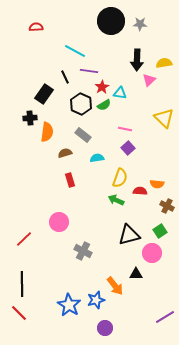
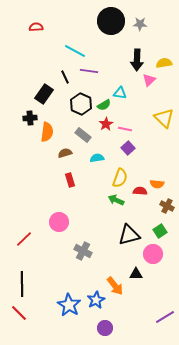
red star at (102, 87): moved 4 px right, 37 px down
pink circle at (152, 253): moved 1 px right, 1 px down
blue star at (96, 300): rotated 12 degrees counterclockwise
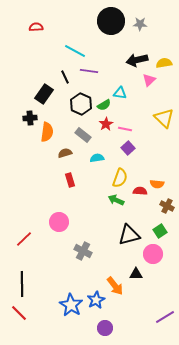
black arrow at (137, 60): rotated 75 degrees clockwise
blue star at (69, 305): moved 2 px right
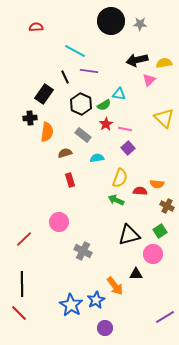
cyan triangle at (120, 93): moved 1 px left, 1 px down
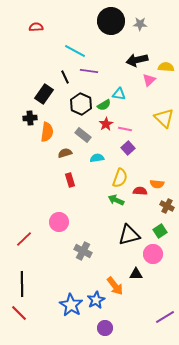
yellow semicircle at (164, 63): moved 2 px right, 4 px down; rotated 14 degrees clockwise
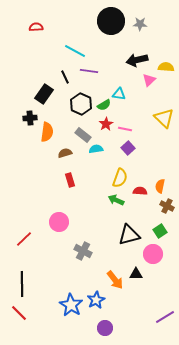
cyan semicircle at (97, 158): moved 1 px left, 9 px up
orange semicircle at (157, 184): moved 3 px right, 2 px down; rotated 96 degrees clockwise
orange arrow at (115, 286): moved 6 px up
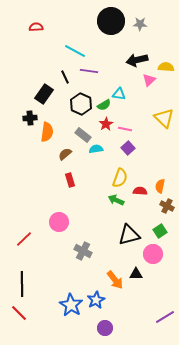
brown semicircle at (65, 153): moved 1 px down; rotated 24 degrees counterclockwise
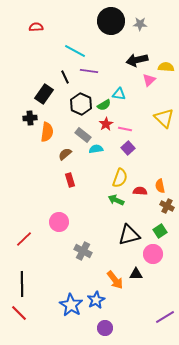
orange semicircle at (160, 186): rotated 24 degrees counterclockwise
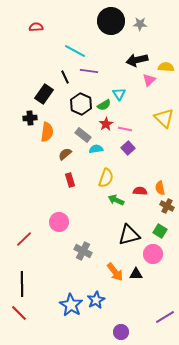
cyan triangle at (119, 94): rotated 48 degrees clockwise
yellow semicircle at (120, 178): moved 14 px left
orange semicircle at (160, 186): moved 2 px down
green square at (160, 231): rotated 24 degrees counterclockwise
orange arrow at (115, 280): moved 8 px up
purple circle at (105, 328): moved 16 px right, 4 px down
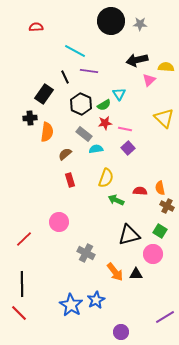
red star at (106, 124): moved 1 px left, 1 px up; rotated 24 degrees clockwise
gray rectangle at (83, 135): moved 1 px right, 1 px up
gray cross at (83, 251): moved 3 px right, 2 px down
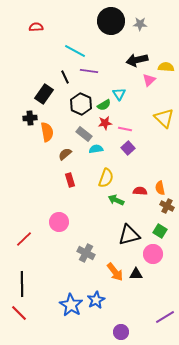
orange semicircle at (47, 132): rotated 18 degrees counterclockwise
